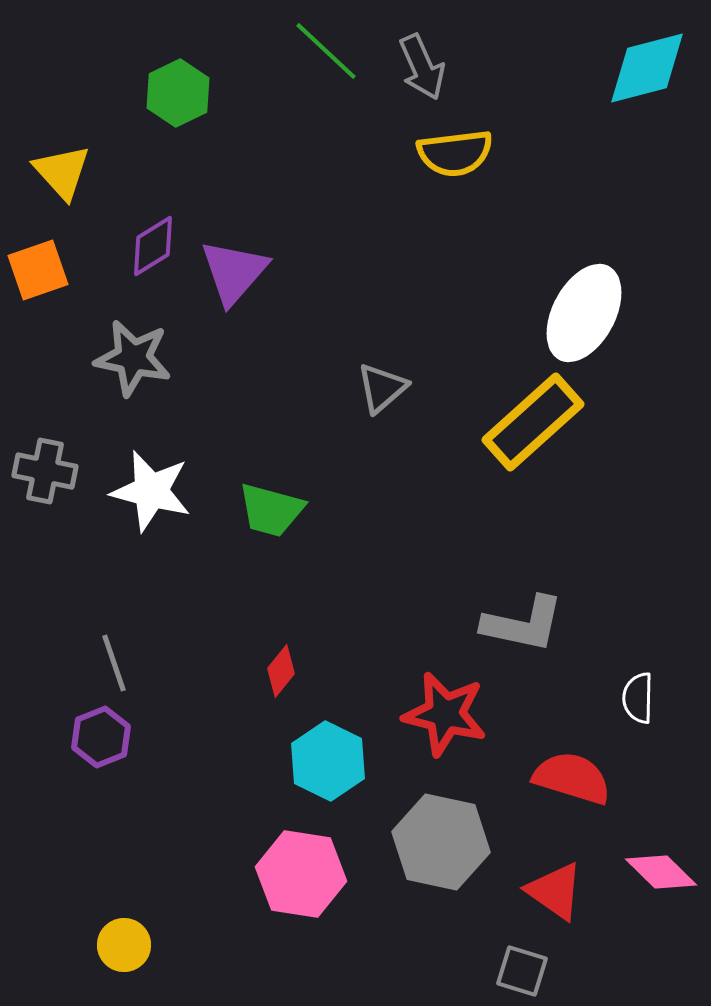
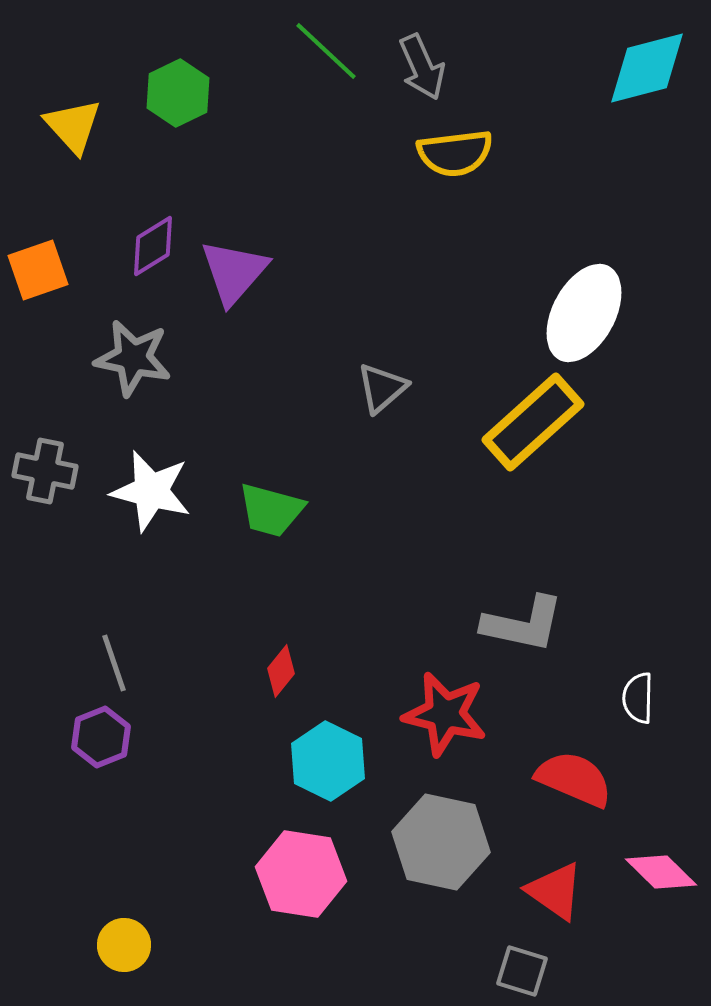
yellow triangle: moved 11 px right, 46 px up
red semicircle: moved 2 px right, 1 px down; rotated 6 degrees clockwise
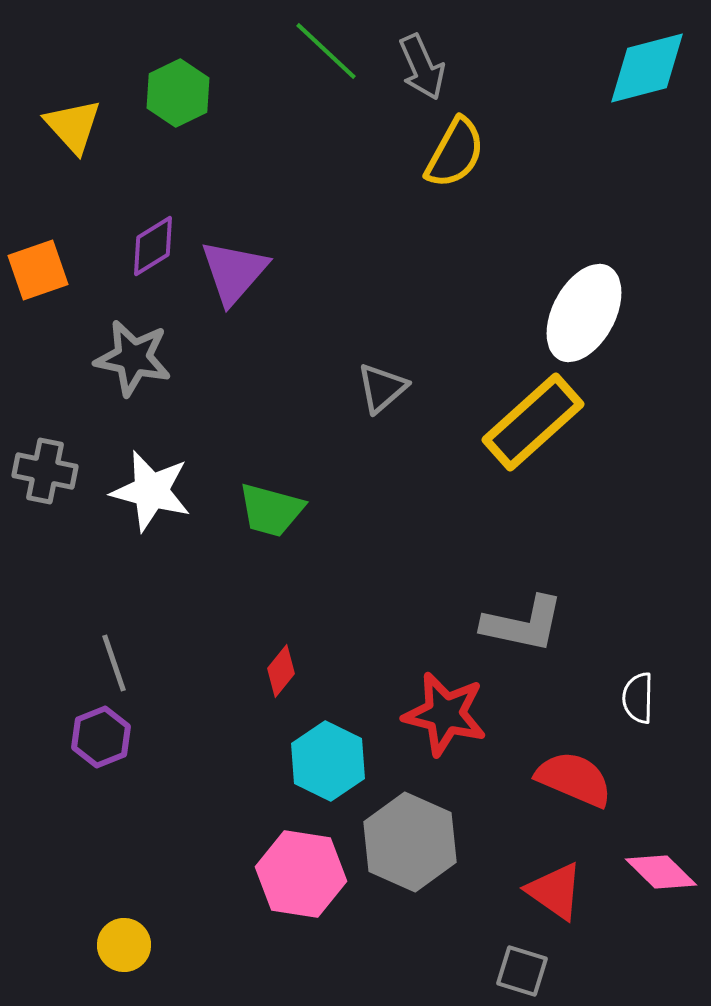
yellow semicircle: rotated 54 degrees counterclockwise
gray hexagon: moved 31 px left; rotated 12 degrees clockwise
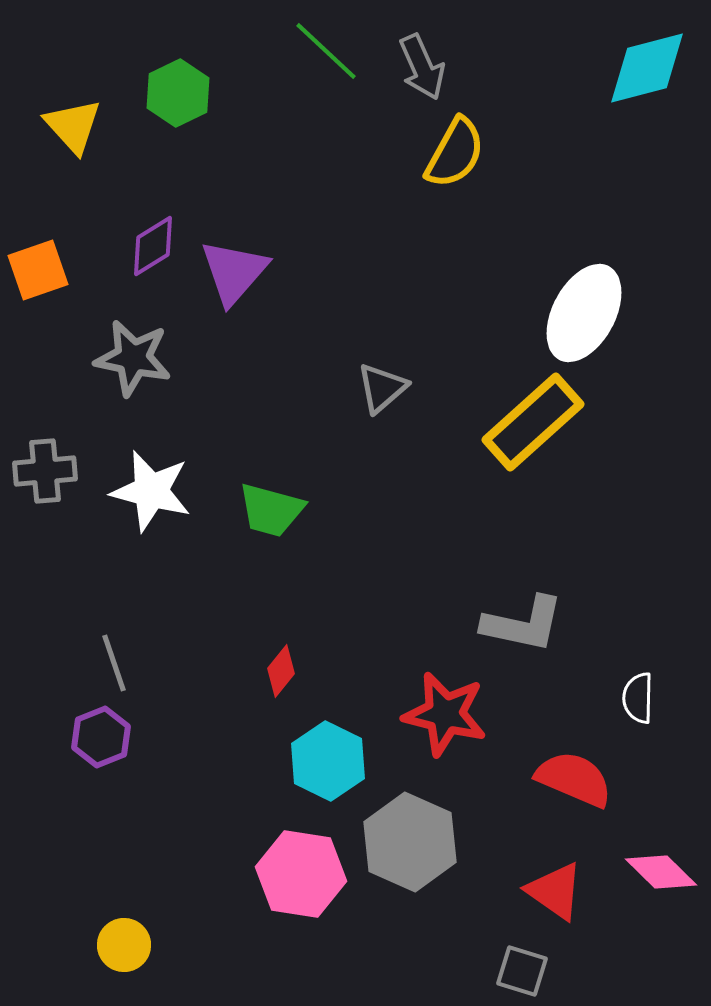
gray cross: rotated 16 degrees counterclockwise
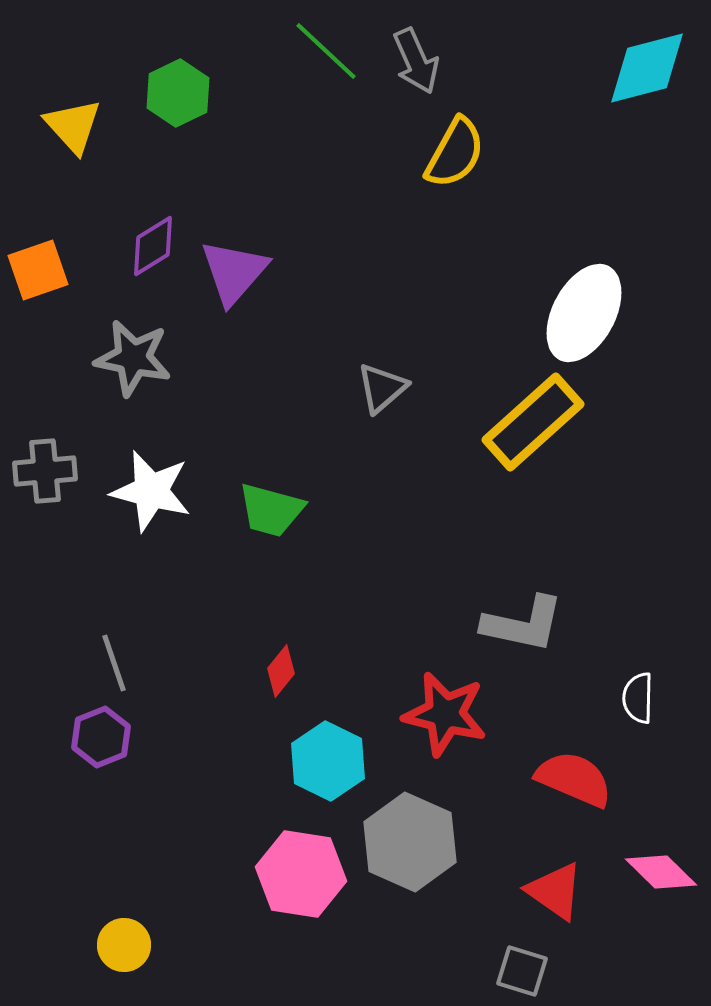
gray arrow: moved 6 px left, 6 px up
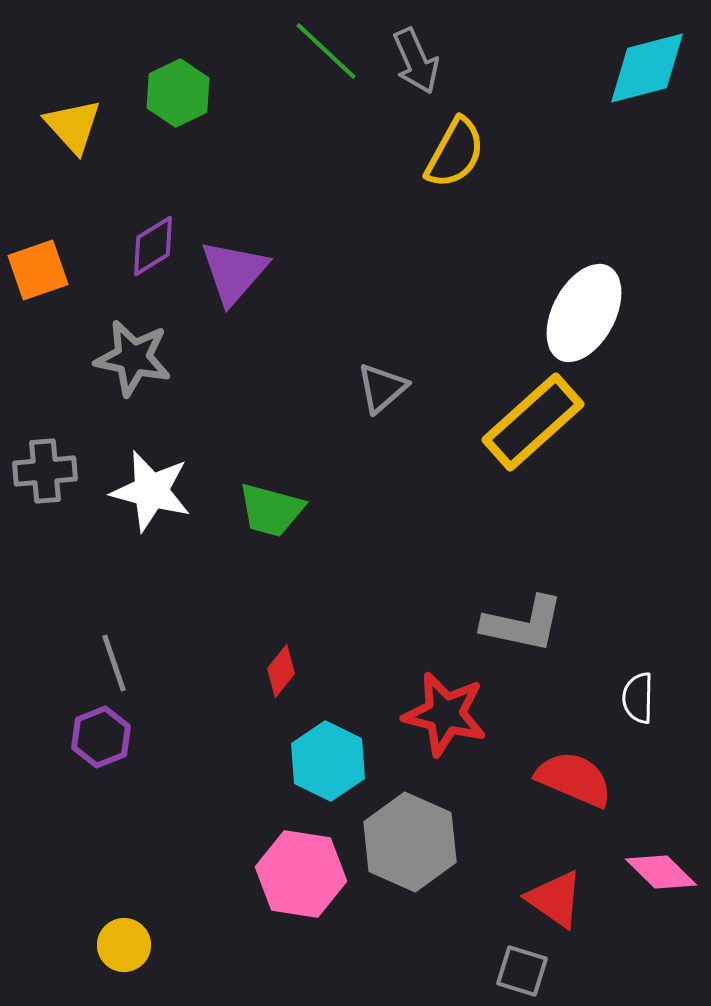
red triangle: moved 8 px down
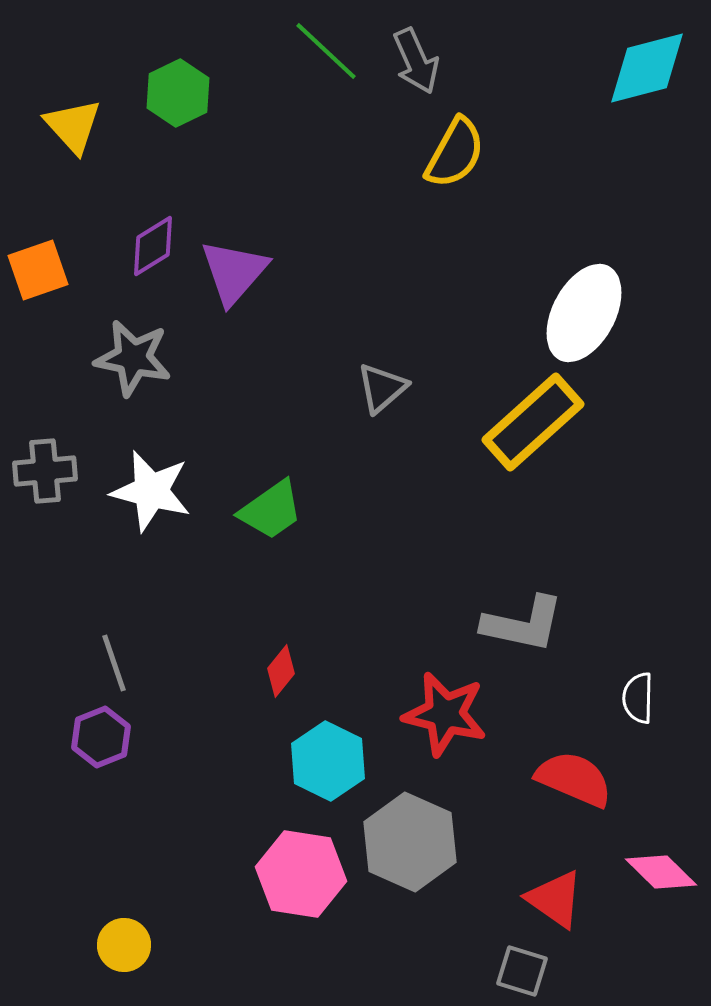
green trapezoid: rotated 50 degrees counterclockwise
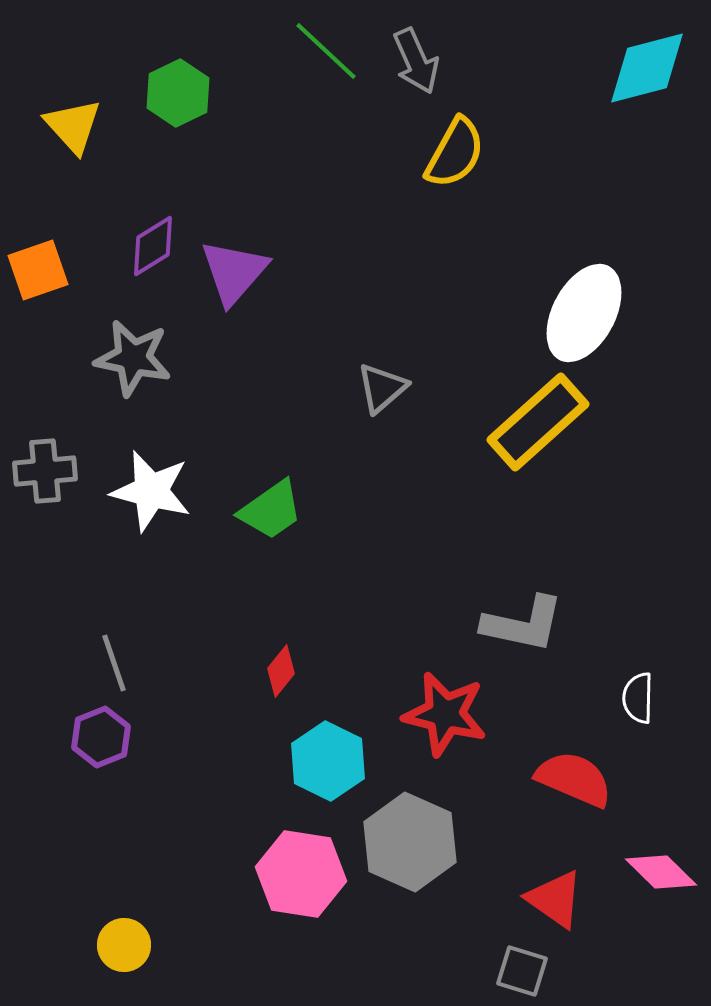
yellow rectangle: moved 5 px right
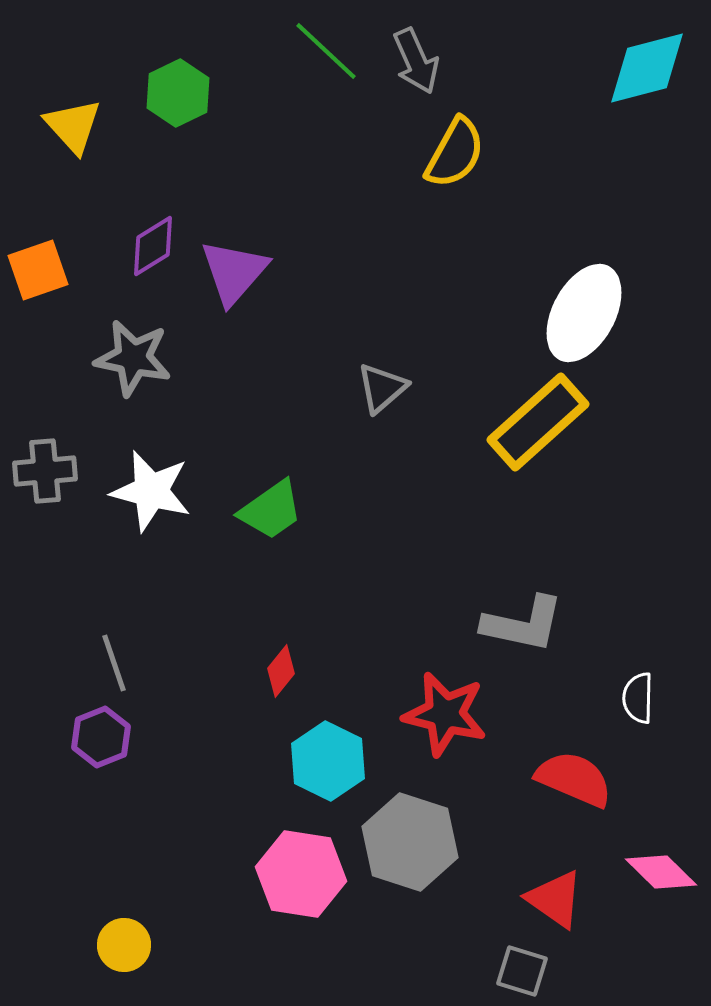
gray hexagon: rotated 6 degrees counterclockwise
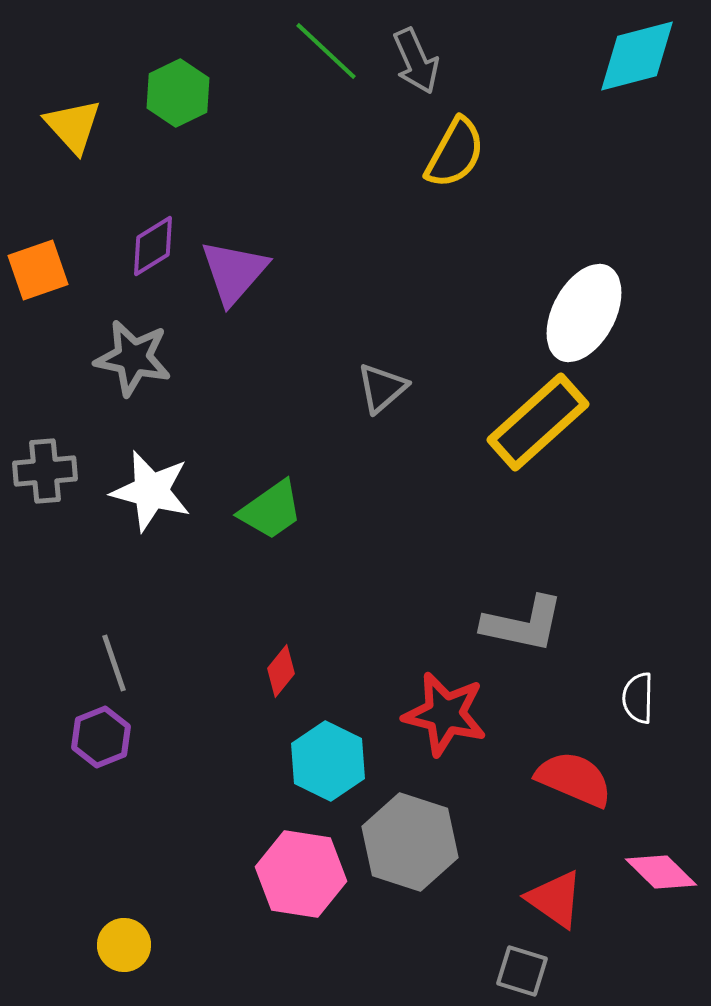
cyan diamond: moved 10 px left, 12 px up
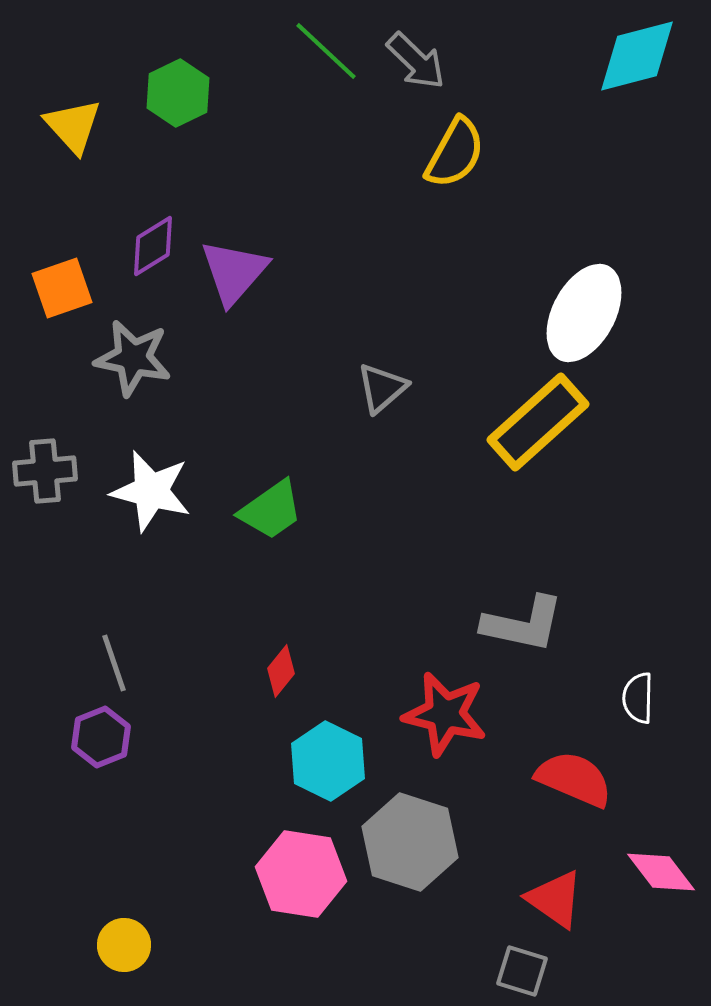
gray arrow: rotated 22 degrees counterclockwise
orange square: moved 24 px right, 18 px down
pink diamond: rotated 8 degrees clockwise
